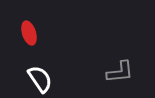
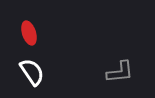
white semicircle: moved 8 px left, 7 px up
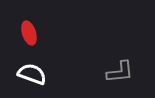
white semicircle: moved 2 px down; rotated 36 degrees counterclockwise
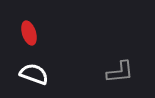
white semicircle: moved 2 px right
